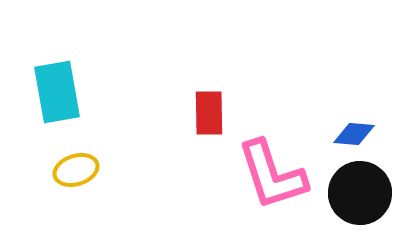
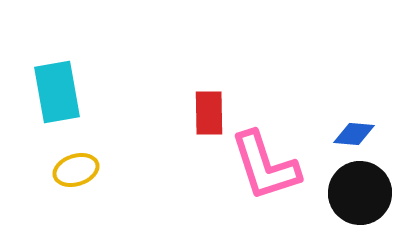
pink L-shape: moved 7 px left, 9 px up
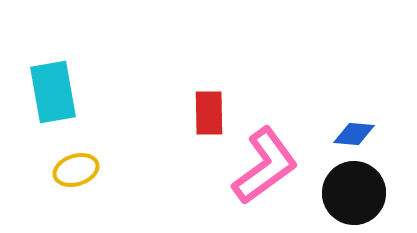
cyan rectangle: moved 4 px left
pink L-shape: rotated 108 degrees counterclockwise
black circle: moved 6 px left
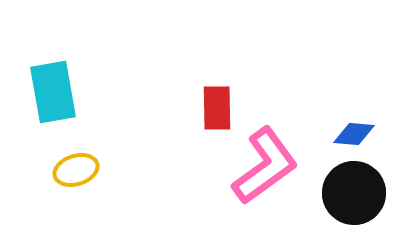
red rectangle: moved 8 px right, 5 px up
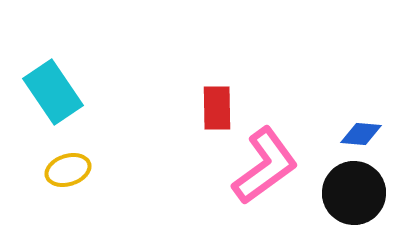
cyan rectangle: rotated 24 degrees counterclockwise
blue diamond: moved 7 px right
yellow ellipse: moved 8 px left
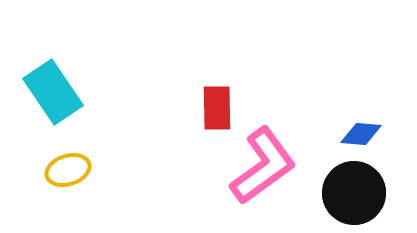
pink L-shape: moved 2 px left
